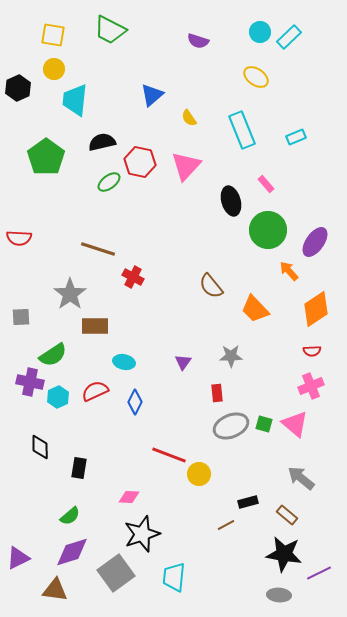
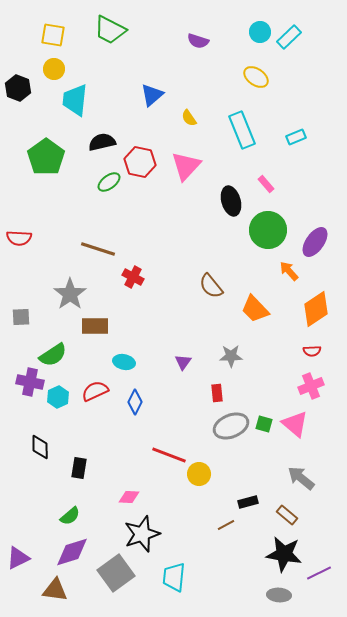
black hexagon at (18, 88): rotated 15 degrees counterclockwise
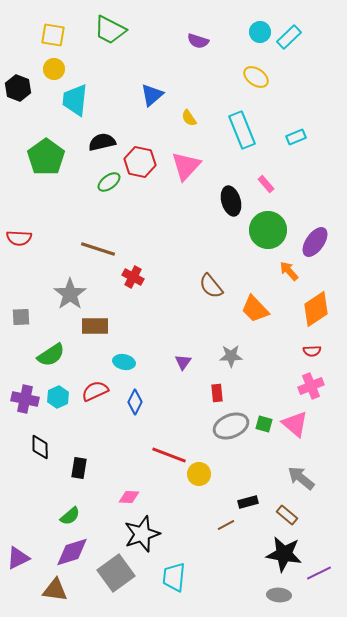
green semicircle at (53, 355): moved 2 px left
purple cross at (30, 382): moved 5 px left, 17 px down
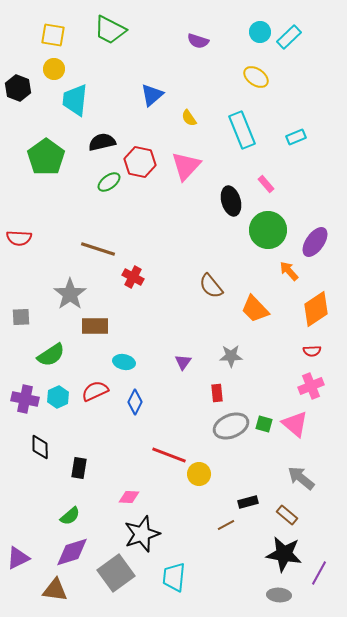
purple line at (319, 573): rotated 35 degrees counterclockwise
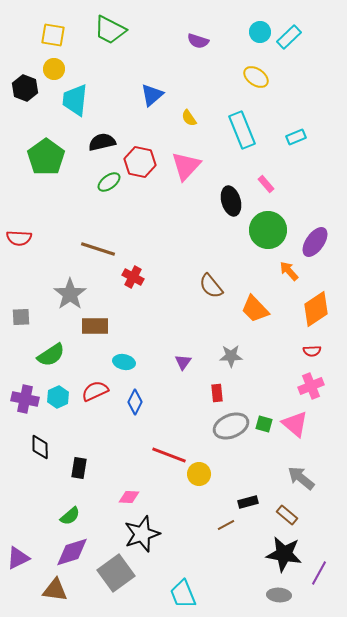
black hexagon at (18, 88): moved 7 px right
cyan trapezoid at (174, 577): moved 9 px right, 17 px down; rotated 28 degrees counterclockwise
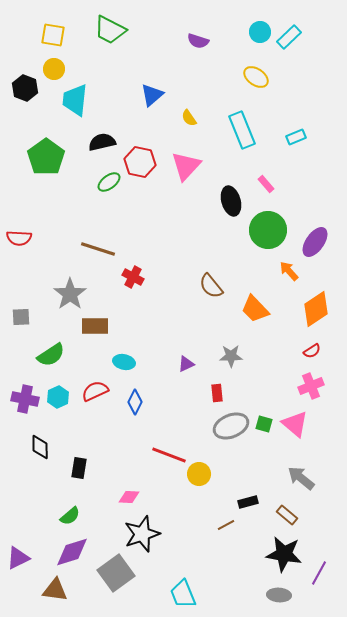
red semicircle at (312, 351): rotated 30 degrees counterclockwise
purple triangle at (183, 362): moved 3 px right, 2 px down; rotated 30 degrees clockwise
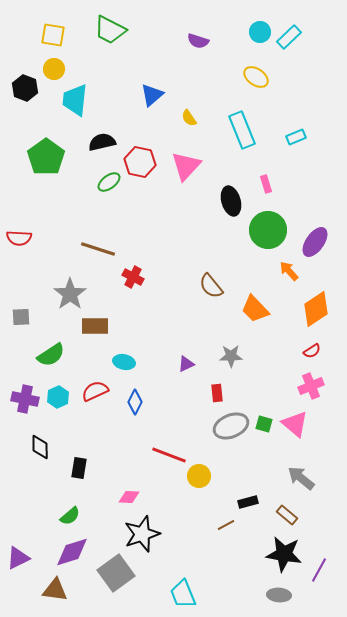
pink rectangle at (266, 184): rotated 24 degrees clockwise
yellow circle at (199, 474): moved 2 px down
purple line at (319, 573): moved 3 px up
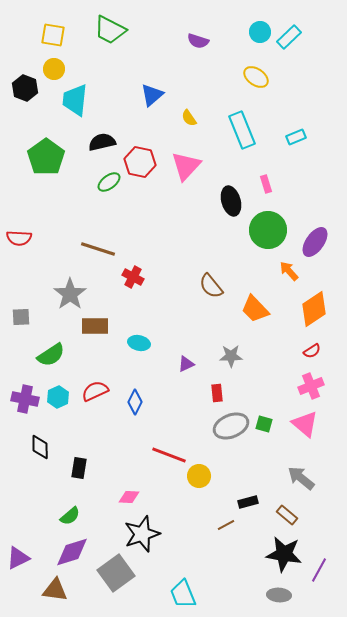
orange diamond at (316, 309): moved 2 px left
cyan ellipse at (124, 362): moved 15 px right, 19 px up
pink triangle at (295, 424): moved 10 px right
